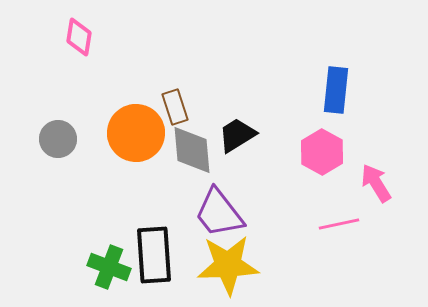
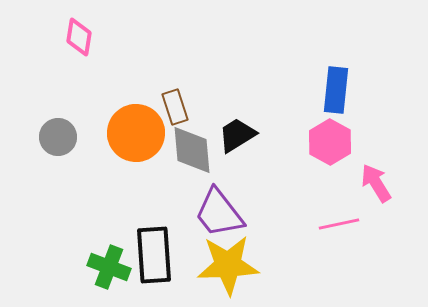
gray circle: moved 2 px up
pink hexagon: moved 8 px right, 10 px up
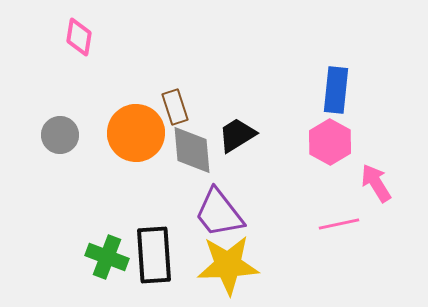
gray circle: moved 2 px right, 2 px up
green cross: moved 2 px left, 10 px up
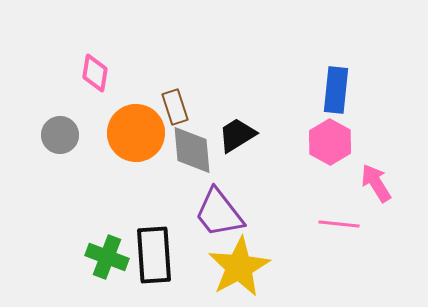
pink diamond: moved 16 px right, 36 px down
pink line: rotated 18 degrees clockwise
yellow star: moved 11 px right, 2 px down; rotated 26 degrees counterclockwise
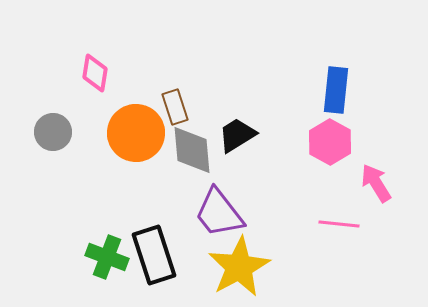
gray circle: moved 7 px left, 3 px up
black rectangle: rotated 14 degrees counterclockwise
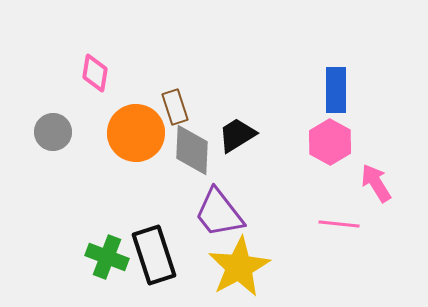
blue rectangle: rotated 6 degrees counterclockwise
gray diamond: rotated 8 degrees clockwise
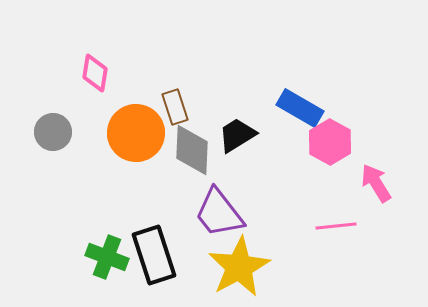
blue rectangle: moved 36 px left, 18 px down; rotated 60 degrees counterclockwise
pink line: moved 3 px left, 2 px down; rotated 12 degrees counterclockwise
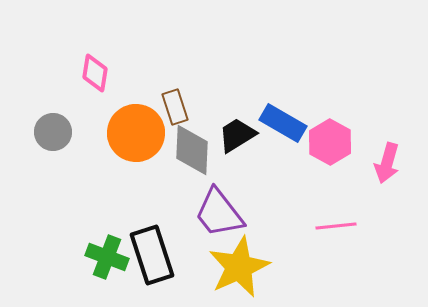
blue rectangle: moved 17 px left, 15 px down
pink arrow: moved 11 px right, 20 px up; rotated 132 degrees counterclockwise
black rectangle: moved 2 px left
yellow star: rotated 4 degrees clockwise
